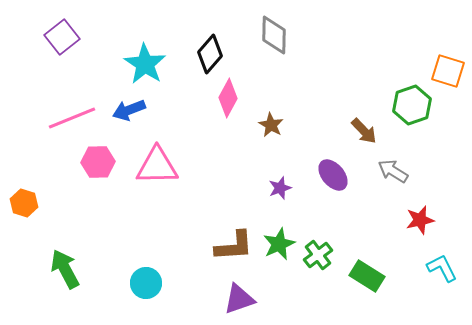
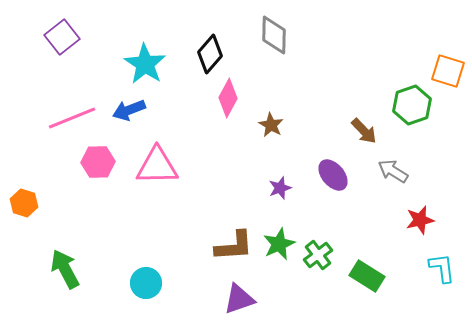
cyan L-shape: rotated 20 degrees clockwise
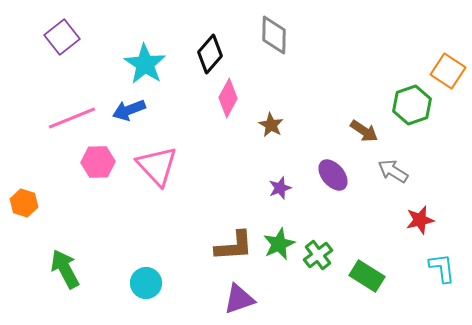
orange square: rotated 16 degrees clockwise
brown arrow: rotated 12 degrees counterclockwise
pink triangle: rotated 48 degrees clockwise
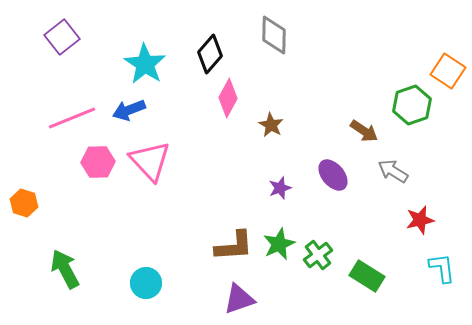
pink triangle: moved 7 px left, 5 px up
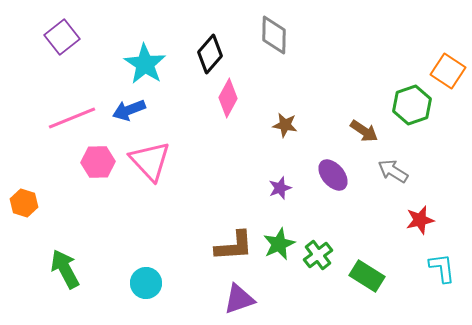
brown star: moved 14 px right; rotated 20 degrees counterclockwise
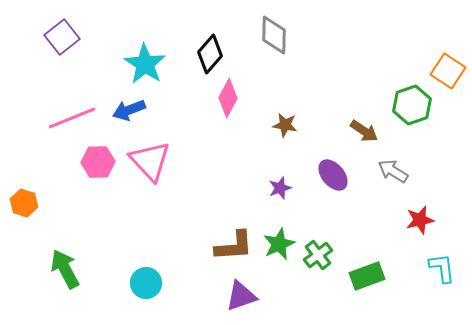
green rectangle: rotated 52 degrees counterclockwise
purple triangle: moved 2 px right, 3 px up
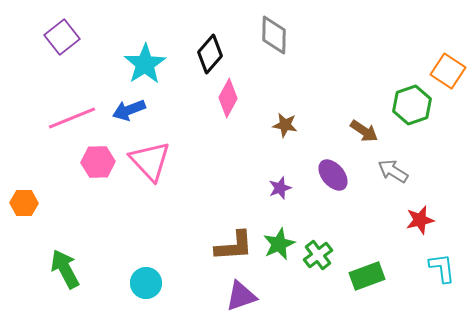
cyan star: rotated 6 degrees clockwise
orange hexagon: rotated 16 degrees counterclockwise
